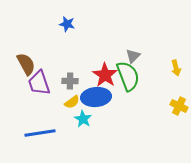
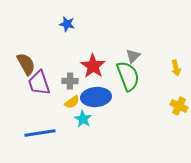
red star: moved 12 px left, 9 px up
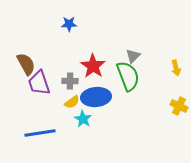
blue star: moved 2 px right; rotated 14 degrees counterclockwise
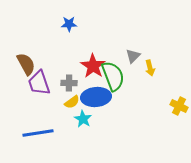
yellow arrow: moved 26 px left
green semicircle: moved 15 px left
gray cross: moved 1 px left, 2 px down
blue line: moved 2 px left
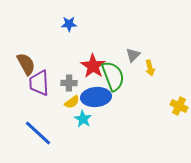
gray triangle: moved 1 px up
purple trapezoid: rotated 16 degrees clockwise
blue line: rotated 52 degrees clockwise
